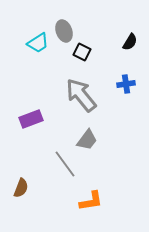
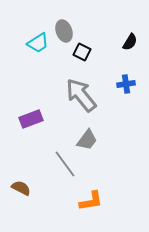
brown semicircle: rotated 84 degrees counterclockwise
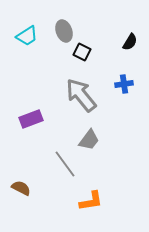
cyan trapezoid: moved 11 px left, 7 px up
blue cross: moved 2 px left
gray trapezoid: moved 2 px right
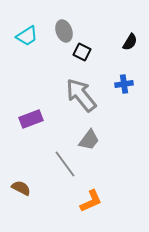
orange L-shape: rotated 15 degrees counterclockwise
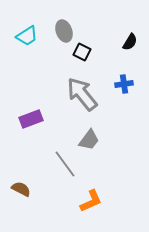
gray arrow: moved 1 px right, 1 px up
brown semicircle: moved 1 px down
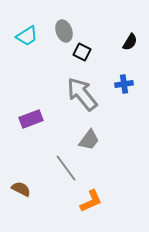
gray line: moved 1 px right, 4 px down
